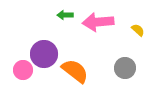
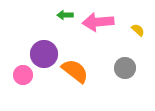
pink circle: moved 5 px down
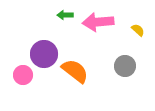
gray circle: moved 2 px up
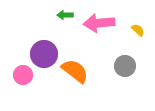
pink arrow: moved 1 px right, 1 px down
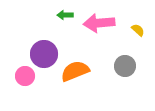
orange semicircle: rotated 60 degrees counterclockwise
pink circle: moved 2 px right, 1 px down
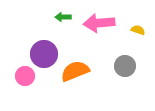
green arrow: moved 2 px left, 2 px down
yellow semicircle: rotated 24 degrees counterclockwise
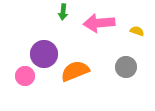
green arrow: moved 5 px up; rotated 84 degrees counterclockwise
yellow semicircle: moved 1 px left, 1 px down
gray circle: moved 1 px right, 1 px down
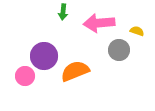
purple circle: moved 2 px down
gray circle: moved 7 px left, 17 px up
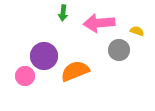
green arrow: moved 1 px down
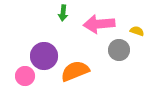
pink arrow: moved 1 px down
